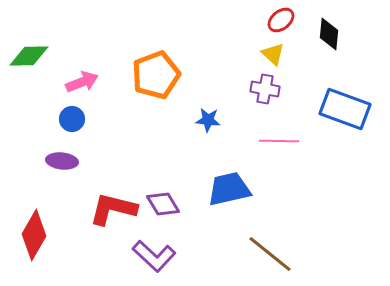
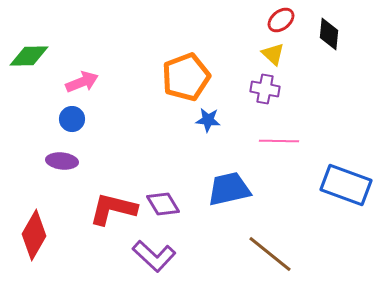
orange pentagon: moved 30 px right, 2 px down
blue rectangle: moved 1 px right, 76 px down
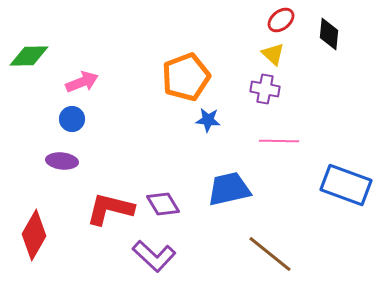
red L-shape: moved 3 px left
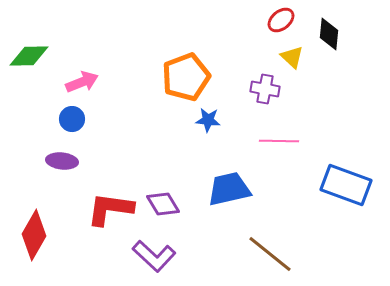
yellow triangle: moved 19 px right, 3 px down
red L-shape: rotated 6 degrees counterclockwise
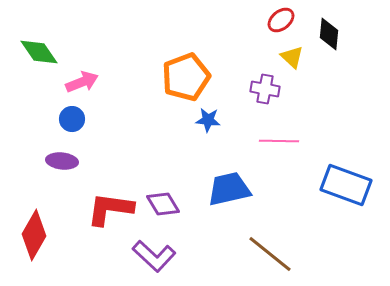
green diamond: moved 10 px right, 4 px up; rotated 57 degrees clockwise
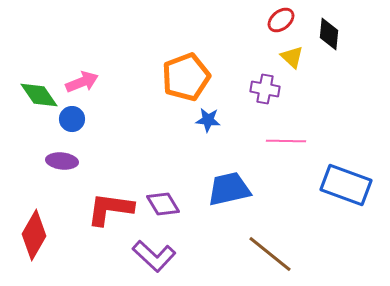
green diamond: moved 43 px down
pink line: moved 7 px right
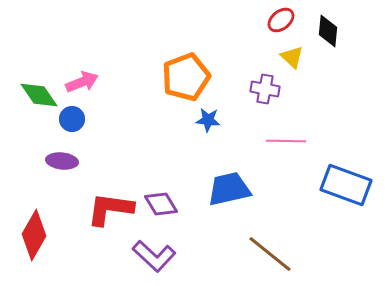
black diamond: moved 1 px left, 3 px up
purple diamond: moved 2 px left
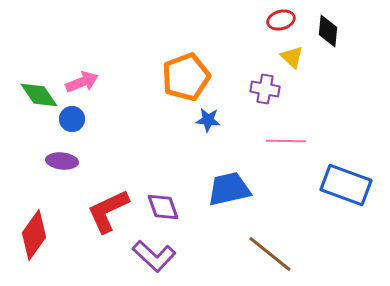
red ellipse: rotated 24 degrees clockwise
purple diamond: moved 2 px right, 3 px down; rotated 12 degrees clockwise
red L-shape: moved 2 px left, 2 px down; rotated 33 degrees counterclockwise
red diamond: rotated 6 degrees clockwise
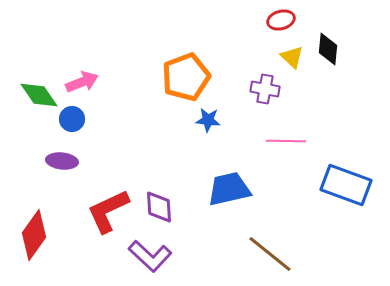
black diamond: moved 18 px down
purple diamond: moved 4 px left; rotated 16 degrees clockwise
purple L-shape: moved 4 px left
